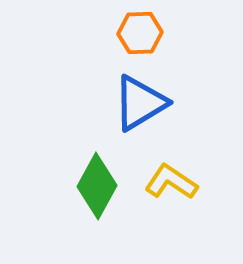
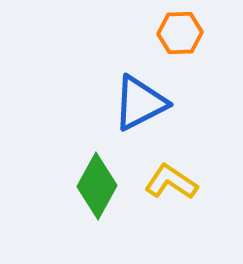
orange hexagon: moved 40 px right
blue triangle: rotated 4 degrees clockwise
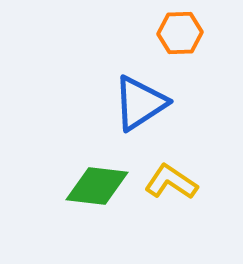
blue triangle: rotated 6 degrees counterclockwise
green diamond: rotated 68 degrees clockwise
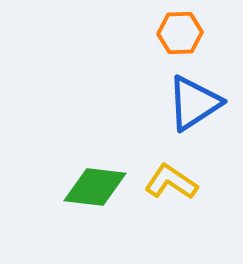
blue triangle: moved 54 px right
green diamond: moved 2 px left, 1 px down
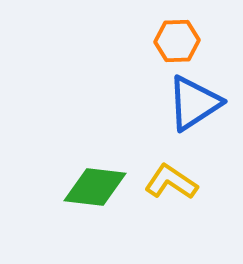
orange hexagon: moved 3 px left, 8 px down
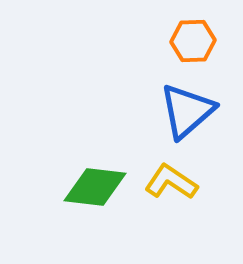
orange hexagon: moved 16 px right
blue triangle: moved 7 px left, 8 px down; rotated 8 degrees counterclockwise
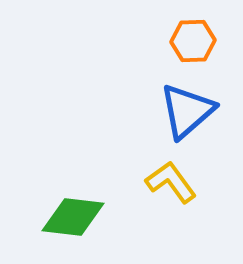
yellow L-shape: rotated 20 degrees clockwise
green diamond: moved 22 px left, 30 px down
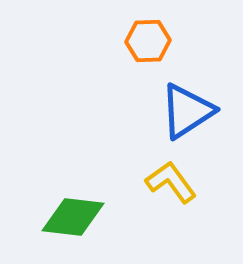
orange hexagon: moved 45 px left
blue triangle: rotated 8 degrees clockwise
